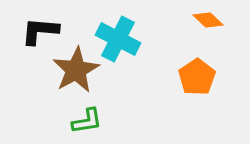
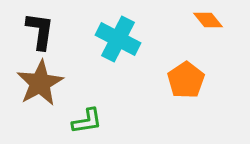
orange diamond: rotated 8 degrees clockwise
black L-shape: rotated 93 degrees clockwise
brown star: moved 36 px left, 13 px down
orange pentagon: moved 11 px left, 3 px down
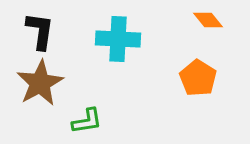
cyan cross: rotated 24 degrees counterclockwise
orange pentagon: moved 12 px right, 2 px up; rotated 6 degrees counterclockwise
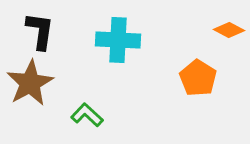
orange diamond: moved 21 px right, 10 px down; rotated 24 degrees counterclockwise
cyan cross: moved 1 px down
brown star: moved 10 px left
green L-shape: moved 6 px up; rotated 128 degrees counterclockwise
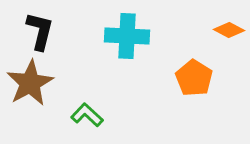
black L-shape: rotated 6 degrees clockwise
cyan cross: moved 9 px right, 4 px up
orange pentagon: moved 4 px left
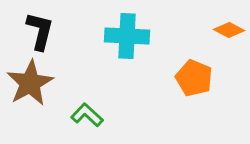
orange pentagon: rotated 9 degrees counterclockwise
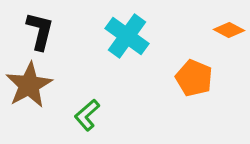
cyan cross: rotated 33 degrees clockwise
brown star: moved 1 px left, 2 px down
green L-shape: rotated 84 degrees counterclockwise
